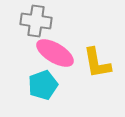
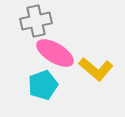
gray cross: rotated 20 degrees counterclockwise
yellow L-shape: moved 1 px left, 6 px down; rotated 40 degrees counterclockwise
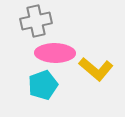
pink ellipse: rotated 30 degrees counterclockwise
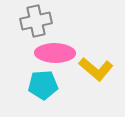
cyan pentagon: rotated 16 degrees clockwise
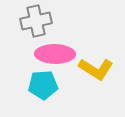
pink ellipse: moved 1 px down
yellow L-shape: rotated 8 degrees counterclockwise
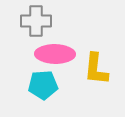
gray cross: rotated 12 degrees clockwise
yellow L-shape: rotated 64 degrees clockwise
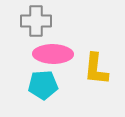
pink ellipse: moved 2 px left
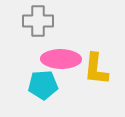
gray cross: moved 2 px right
pink ellipse: moved 8 px right, 5 px down
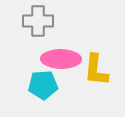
yellow L-shape: moved 1 px down
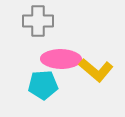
yellow L-shape: rotated 56 degrees counterclockwise
